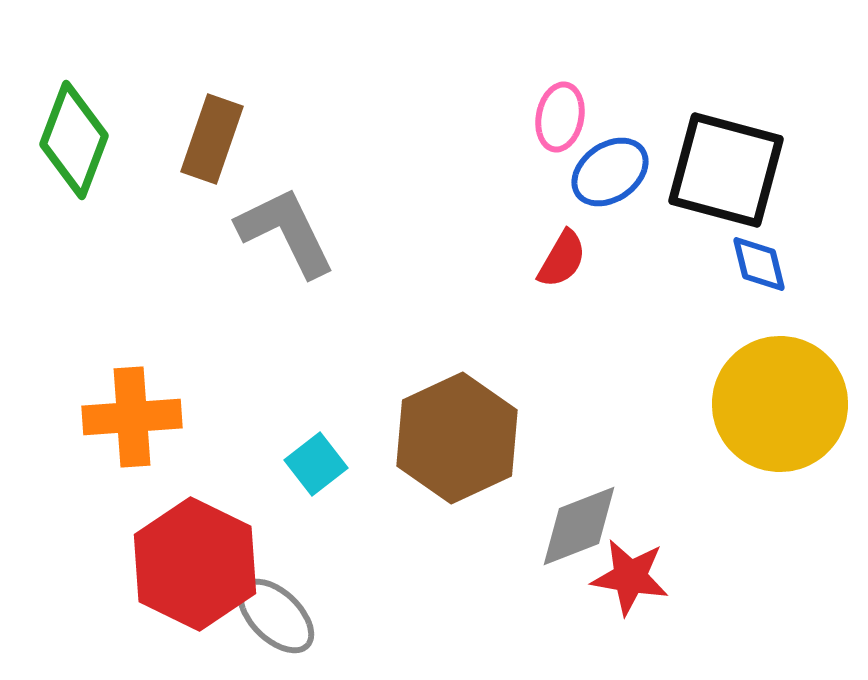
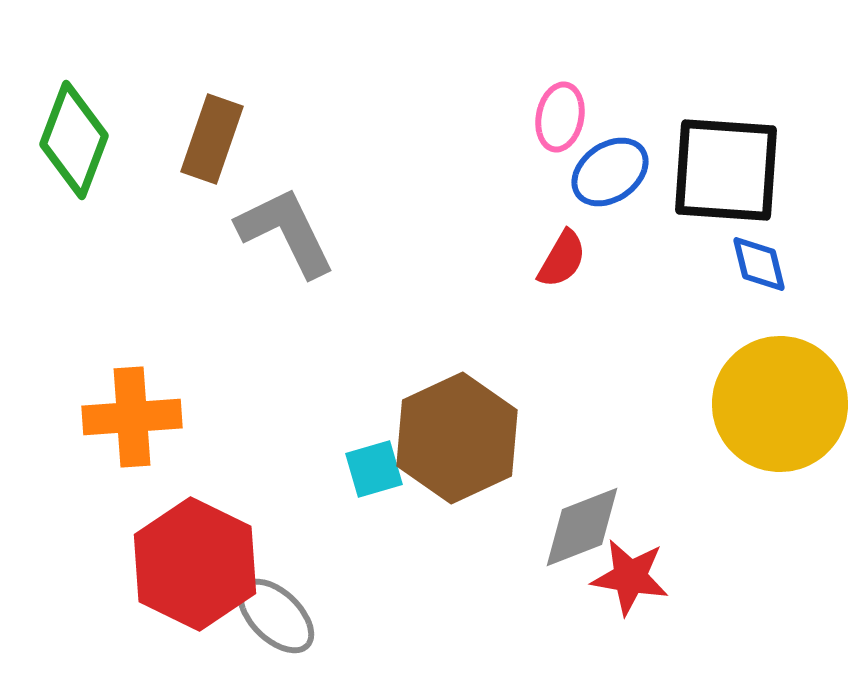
black square: rotated 11 degrees counterclockwise
cyan square: moved 58 px right, 5 px down; rotated 22 degrees clockwise
gray diamond: moved 3 px right, 1 px down
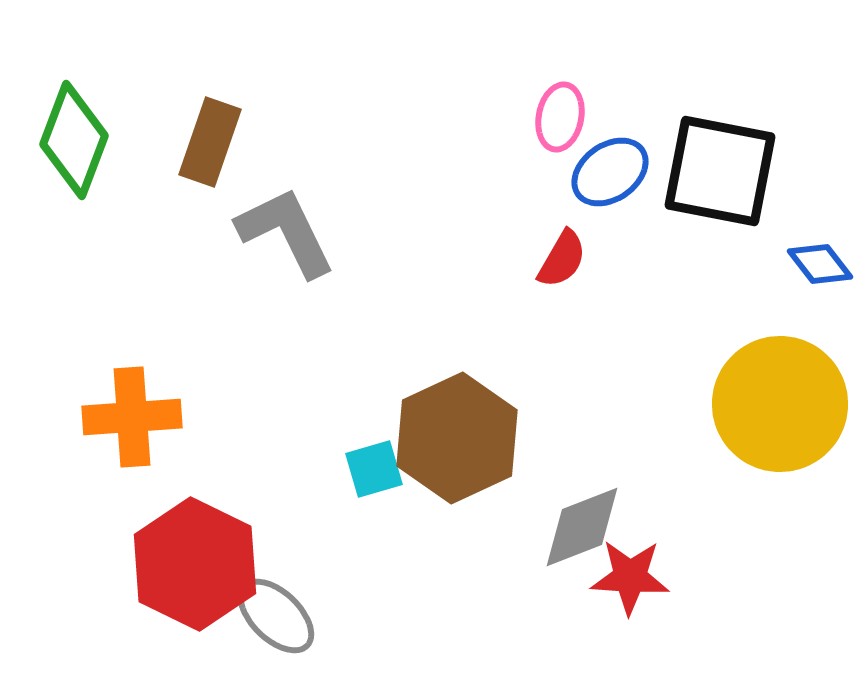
brown rectangle: moved 2 px left, 3 px down
black square: moved 6 px left, 1 px down; rotated 7 degrees clockwise
blue diamond: moved 61 px right; rotated 24 degrees counterclockwise
red star: rotated 6 degrees counterclockwise
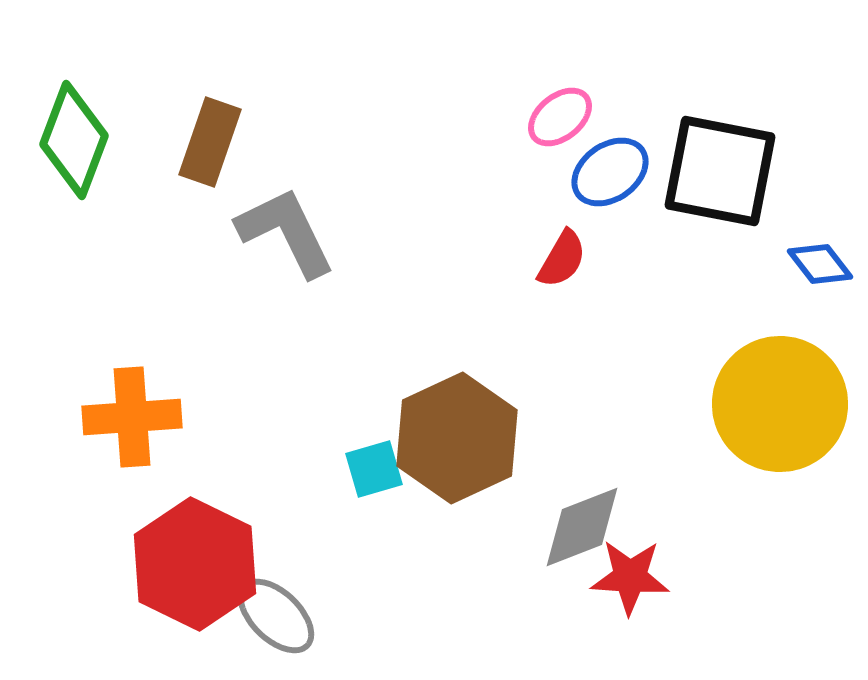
pink ellipse: rotated 40 degrees clockwise
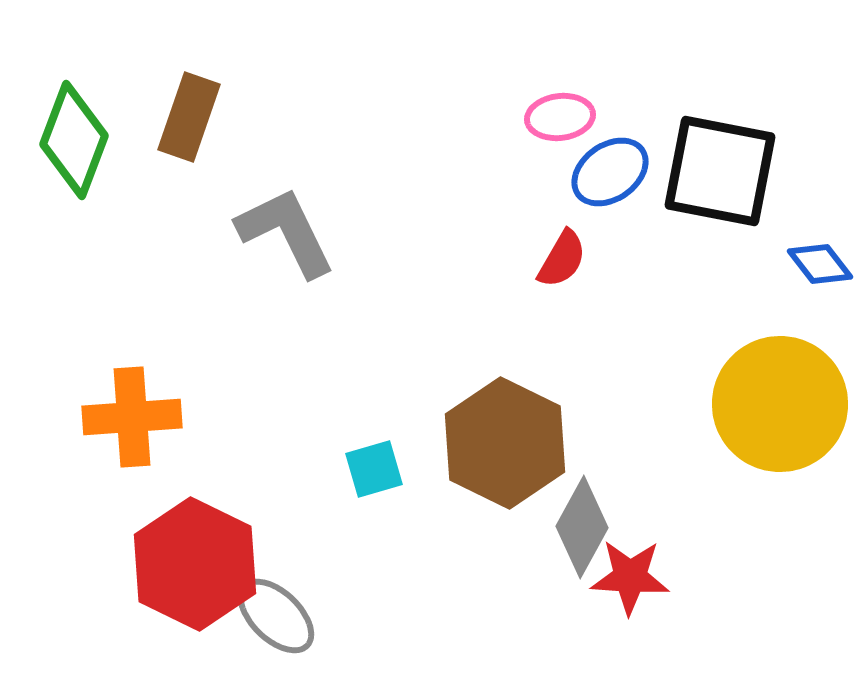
pink ellipse: rotated 32 degrees clockwise
brown rectangle: moved 21 px left, 25 px up
brown hexagon: moved 48 px right, 5 px down; rotated 9 degrees counterclockwise
gray diamond: rotated 40 degrees counterclockwise
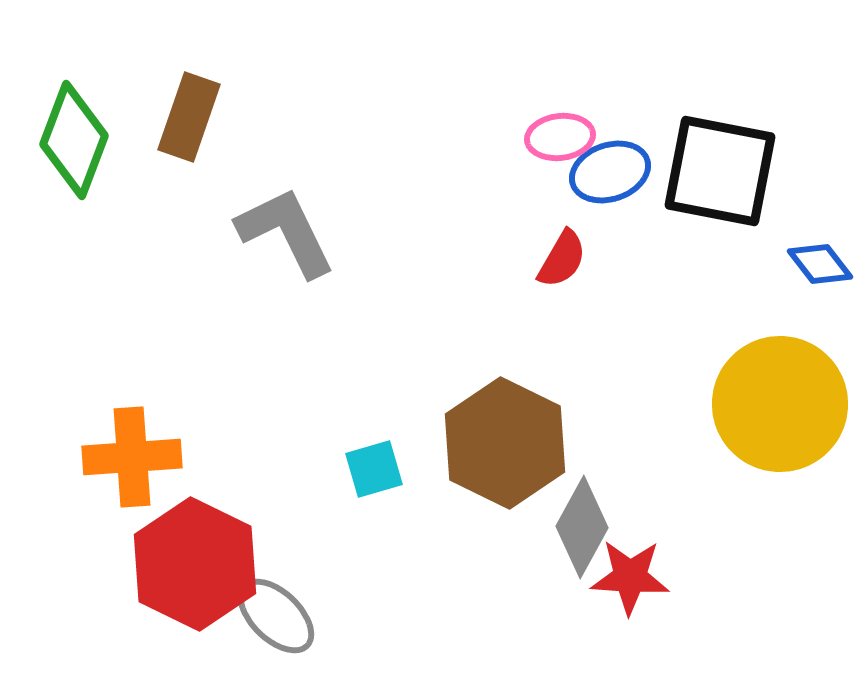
pink ellipse: moved 20 px down
blue ellipse: rotated 16 degrees clockwise
orange cross: moved 40 px down
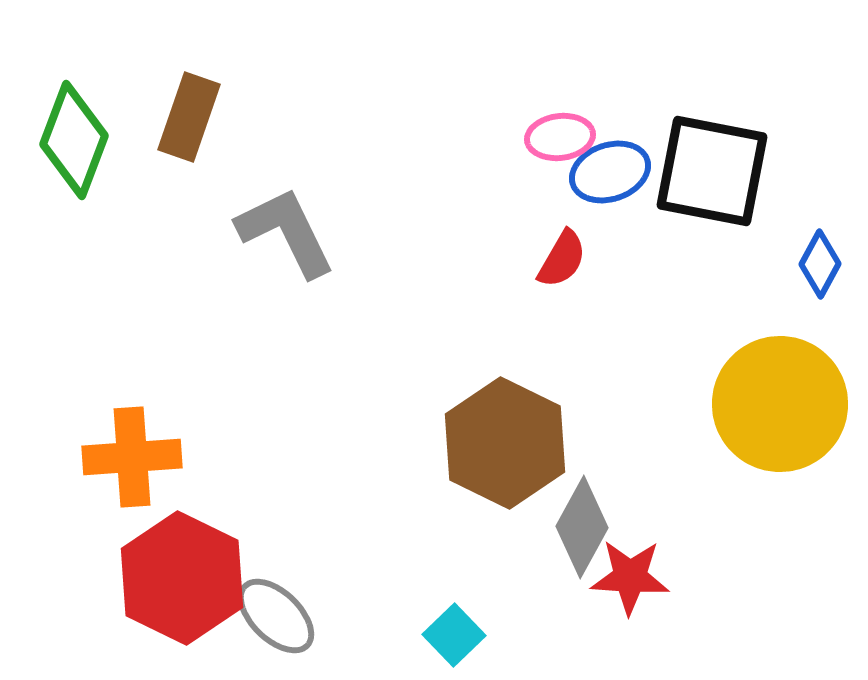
black square: moved 8 px left
blue diamond: rotated 66 degrees clockwise
cyan square: moved 80 px right, 166 px down; rotated 28 degrees counterclockwise
red hexagon: moved 13 px left, 14 px down
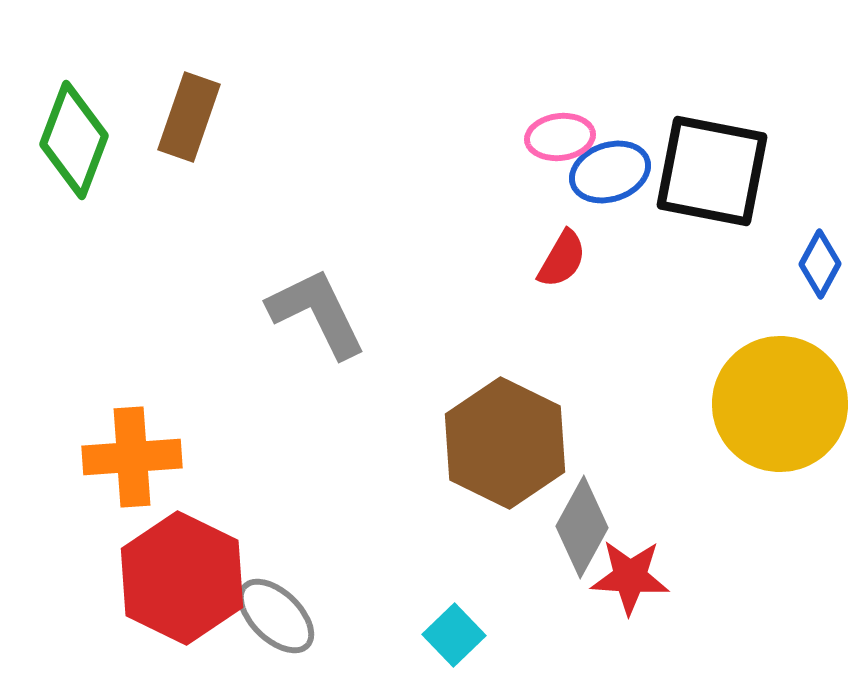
gray L-shape: moved 31 px right, 81 px down
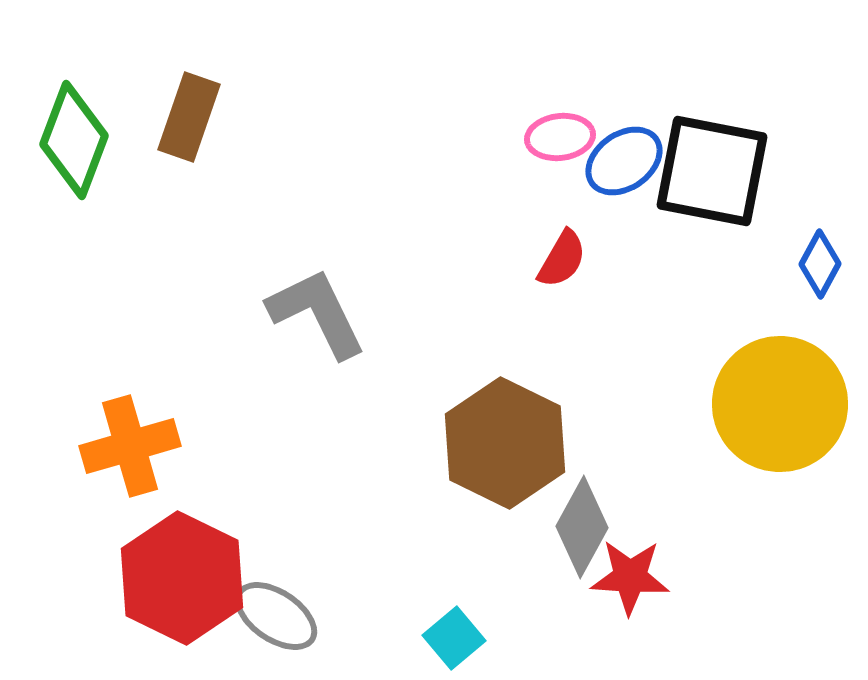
blue ellipse: moved 14 px right, 11 px up; rotated 16 degrees counterclockwise
orange cross: moved 2 px left, 11 px up; rotated 12 degrees counterclockwise
gray ellipse: rotated 10 degrees counterclockwise
cyan square: moved 3 px down; rotated 4 degrees clockwise
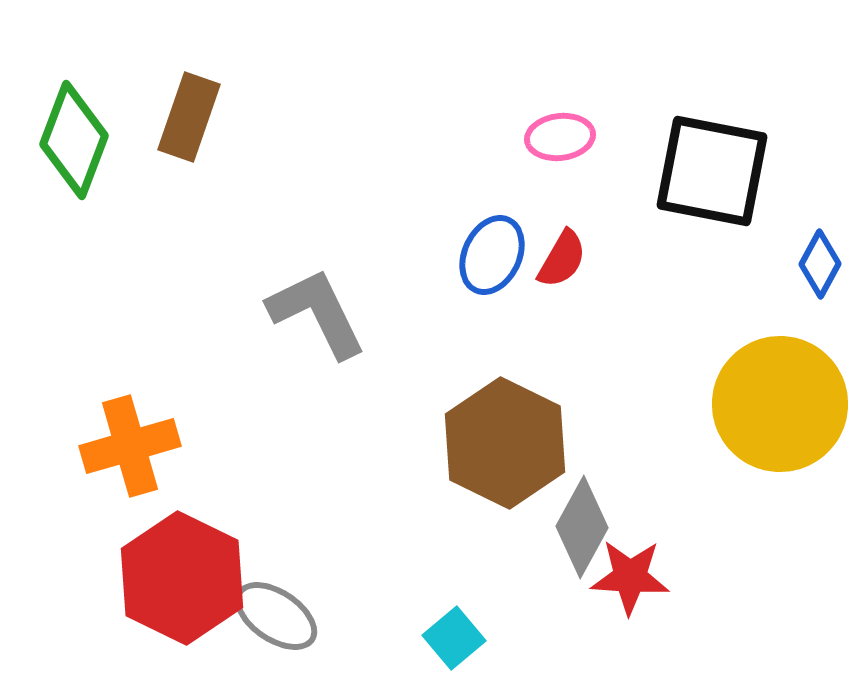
blue ellipse: moved 132 px left, 94 px down; rotated 30 degrees counterclockwise
